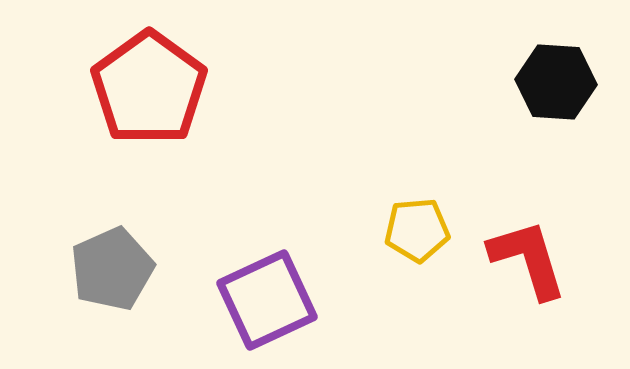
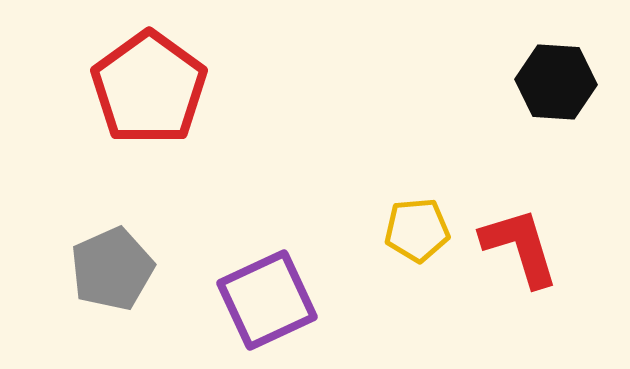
red L-shape: moved 8 px left, 12 px up
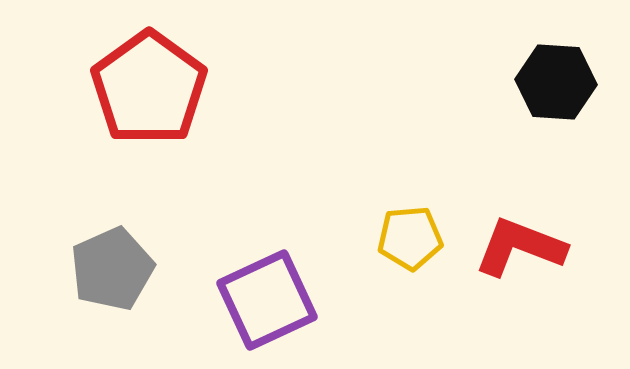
yellow pentagon: moved 7 px left, 8 px down
red L-shape: rotated 52 degrees counterclockwise
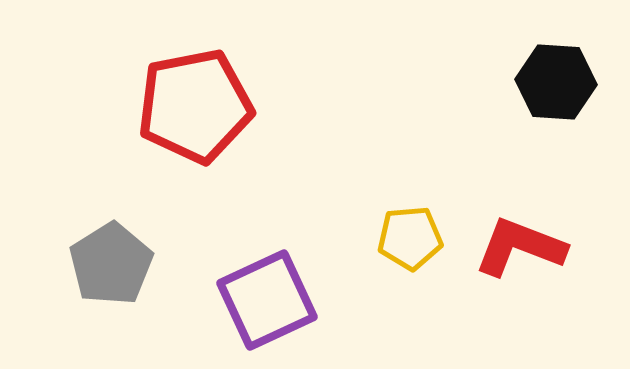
red pentagon: moved 46 px right, 18 px down; rotated 25 degrees clockwise
gray pentagon: moved 1 px left, 5 px up; rotated 8 degrees counterclockwise
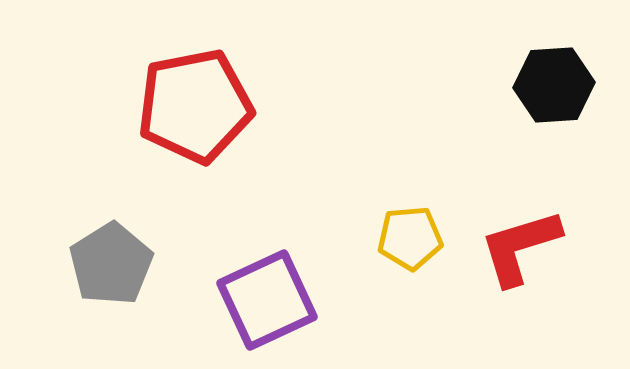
black hexagon: moved 2 px left, 3 px down; rotated 8 degrees counterclockwise
red L-shape: rotated 38 degrees counterclockwise
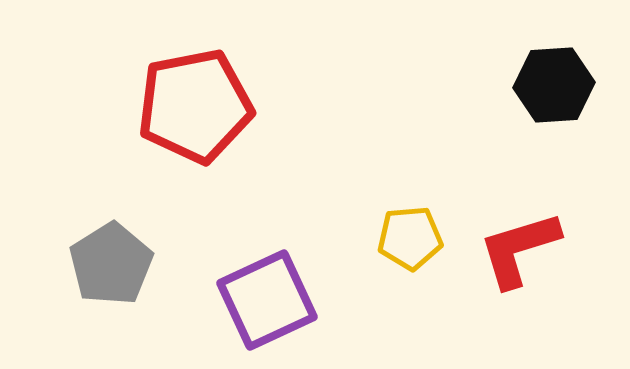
red L-shape: moved 1 px left, 2 px down
